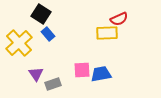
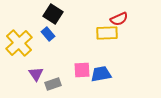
black square: moved 12 px right
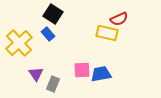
yellow rectangle: rotated 15 degrees clockwise
gray rectangle: rotated 49 degrees counterclockwise
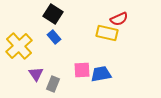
blue rectangle: moved 6 px right, 3 px down
yellow cross: moved 3 px down
